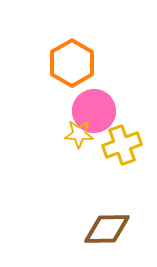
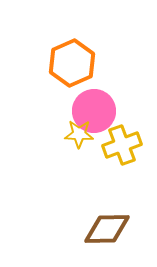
orange hexagon: rotated 6 degrees clockwise
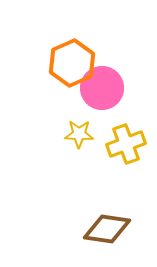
pink circle: moved 8 px right, 23 px up
yellow cross: moved 4 px right, 1 px up
brown diamond: rotated 9 degrees clockwise
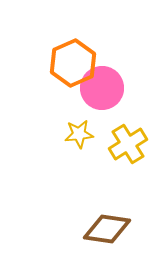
orange hexagon: moved 1 px right
yellow star: rotated 8 degrees counterclockwise
yellow cross: moved 2 px right; rotated 12 degrees counterclockwise
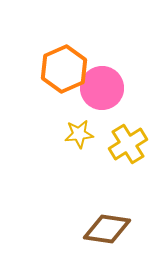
orange hexagon: moved 9 px left, 6 px down
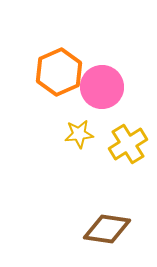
orange hexagon: moved 5 px left, 3 px down
pink circle: moved 1 px up
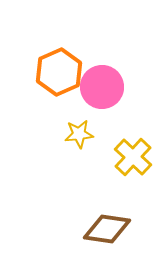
yellow cross: moved 5 px right, 13 px down; rotated 15 degrees counterclockwise
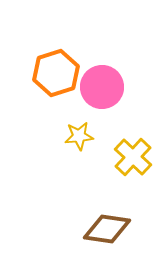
orange hexagon: moved 3 px left, 1 px down; rotated 6 degrees clockwise
yellow star: moved 2 px down
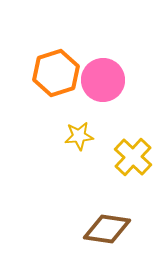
pink circle: moved 1 px right, 7 px up
